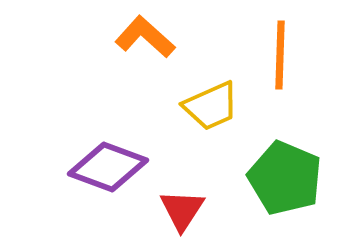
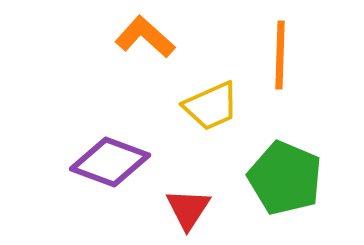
purple diamond: moved 2 px right, 5 px up
red triangle: moved 6 px right, 1 px up
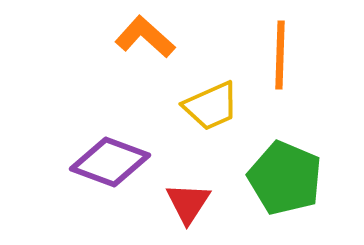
red triangle: moved 6 px up
